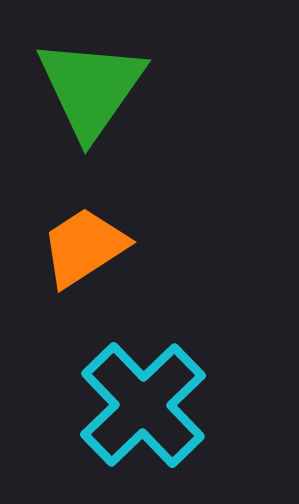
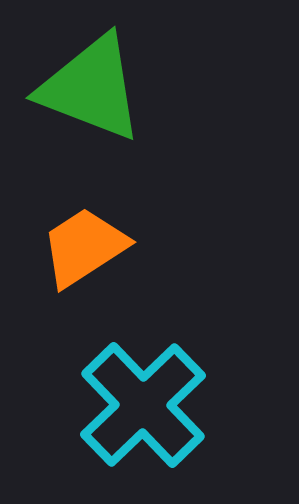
green triangle: rotated 44 degrees counterclockwise
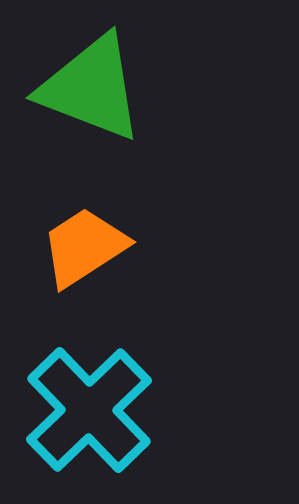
cyan cross: moved 54 px left, 5 px down
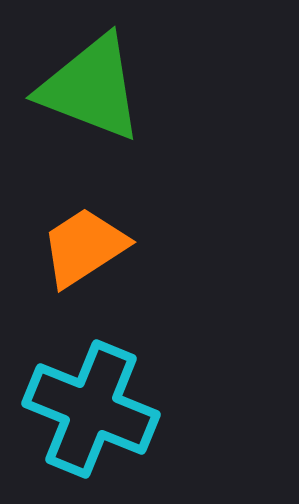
cyan cross: moved 2 px right, 1 px up; rotated 24 degrees counterclockwise
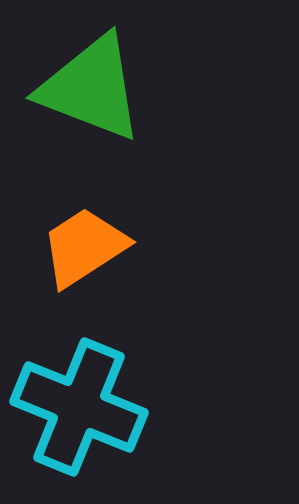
cyan cross: moved 12 px left, 2 px up
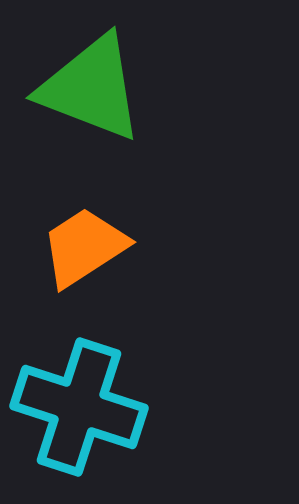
cyan cross: rotated 4 degrees counterclockwise
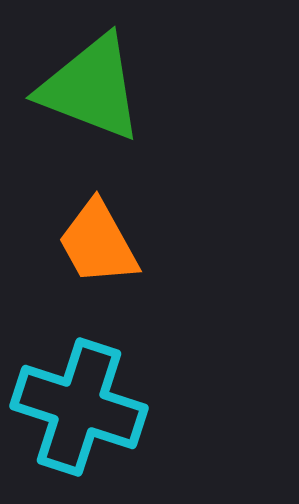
orange trapezoid: moved 14 px right, 4 px up; rotated 86 degrees counterclockwise
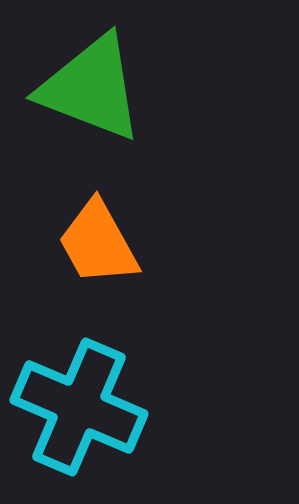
cyan cross: rotated 5 degrees clockwise
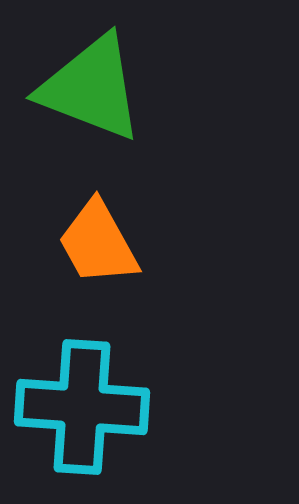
cyan cross: moved 3 px right; rotated 19 degrees counterclockwise
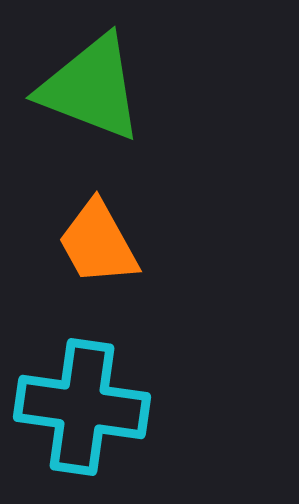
cyan cross: rotated 4 degrees clockwise
